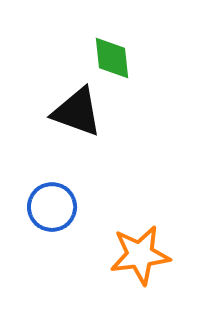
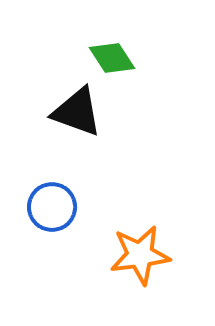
green diamond: rotated 27 degrees counterclockwise
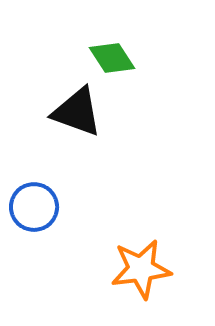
blue circle: moved 18 px left
orange star: moved 1 px right, 14 px down
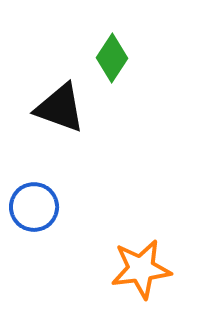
green diamond: rotated 66 degrees clockwise
black triangle: moved 17 px left, 4 px up
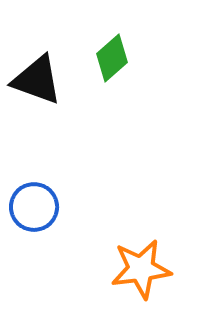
green diamond: rotated 15 degrees clockwise
black triangle: moved 23 px left, 28 px up
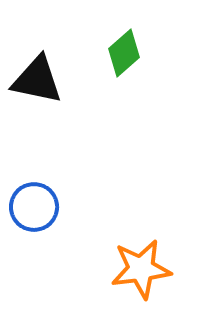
green diamond: moved 12 px right, 5 px up
black triangle: rotated 8 degrees counterclockwise
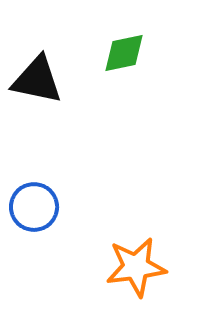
green diamond: rotated 30 degrees clockwise
orange star: moved 5 px left, 2 px up
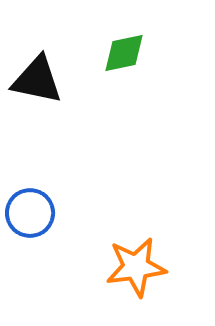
blue circle: moved 4 px left, 6 px down
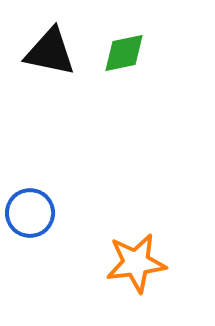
black triangle: moved 13 px right, 28 px up
orange star: moved 4 px up
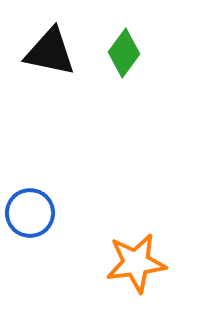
green diamond: rotated 42 degrees counterclockwise
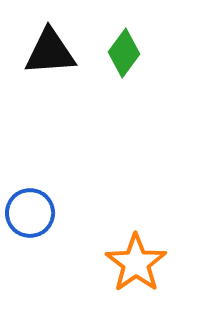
black triangle: rotated 16 degrees counterclockwise
orange star: rotated 28 degrees counterclockwise
